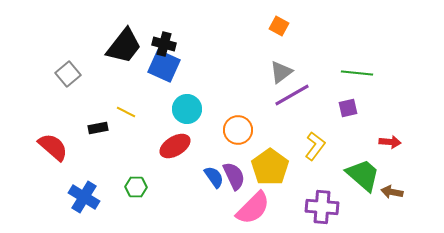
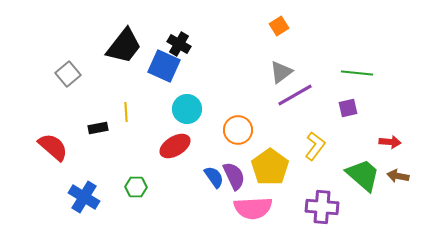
orange square: rotated 30 degrees clockwise
black cross: moved 15 px right; rotated 15 degrees clockwise
purple line: moved 3 px right
yellow line: rotated 60 degrees clockwise
brown arrow: moved 6 px right, 16 px up
pink semicircle: rotated 42 degrees clockwise
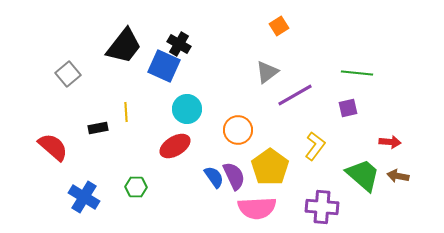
gray triangle: moved 14 px left
pink semicircle: moved 4 px right
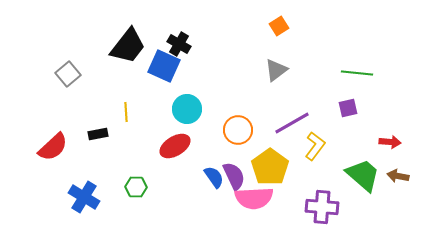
black trapezoid: moved 4 px right
gray triangle: moved 9 px right, 2 px up
purple line: moved 3 px left, 28 px down
black rectangle: moved 6 px down
red semicircle: rotated 96 degrees clockwise
pink semicircle: moved 3 px left, 10 px up
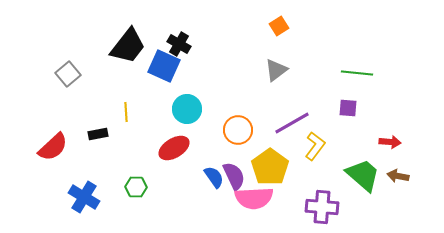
purple square: rotated 18 degrees clockwise
red ellipse: moved 1 px left, 2 px down
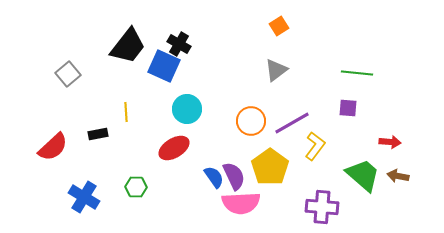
orange circle: moved 13 px right, 9 px up
pink semicircle: moved 13 px left, 5 px down
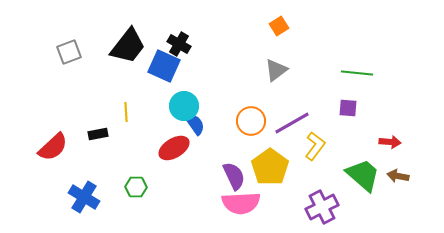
gray square: moved 1 px right, 22 px up; rotated 20 degrees clockwise
cyan circle: moved 3 px left, 3 px up
blue semicircle: moved 19 px left, 53 px up
purple cross: rotated 32 degrees counterclockwise
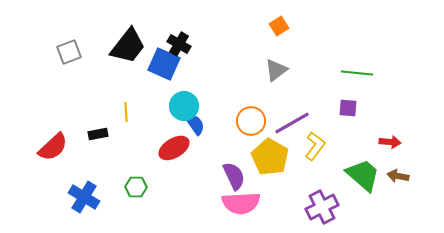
blue square: moved 2 px up
yellow pentagon: moved 10 px up; rotated 6 degrees counterclockwise
